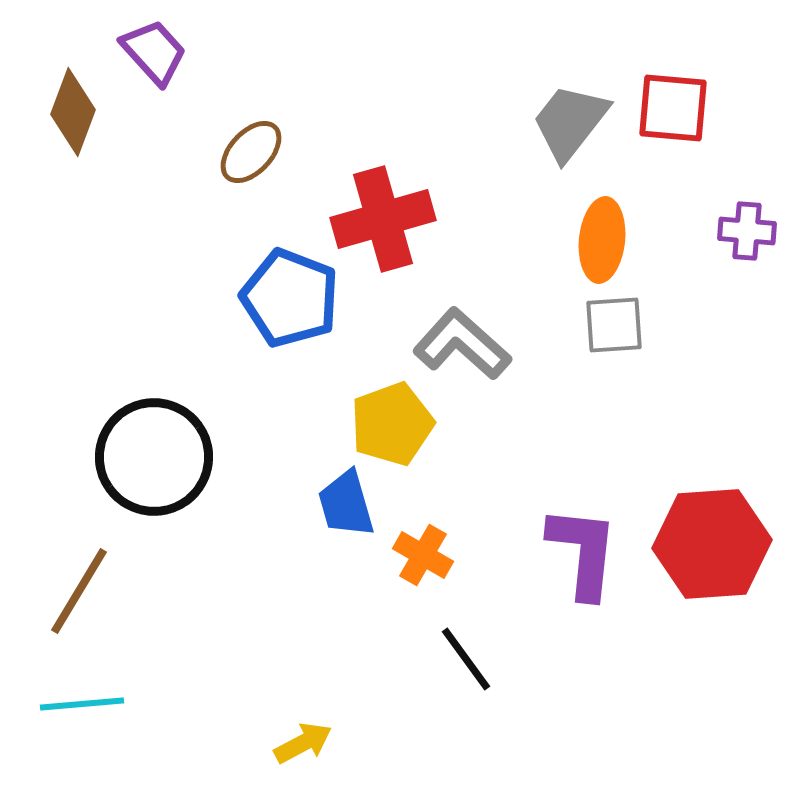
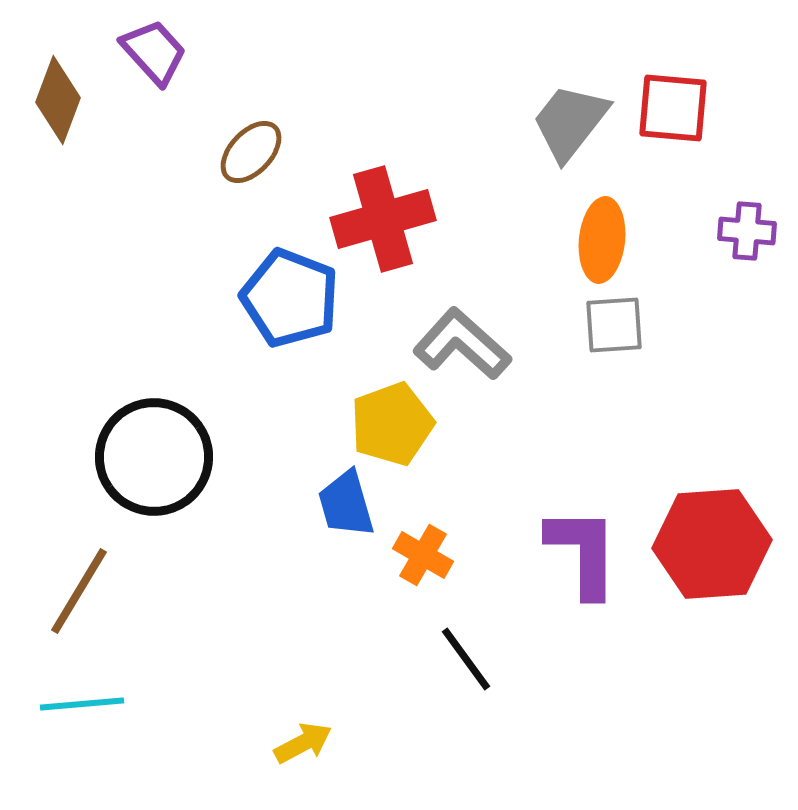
brown diamond: moved 15 px left, 12 px up
purple L-shape: rotated 6 degrees counterclockwise
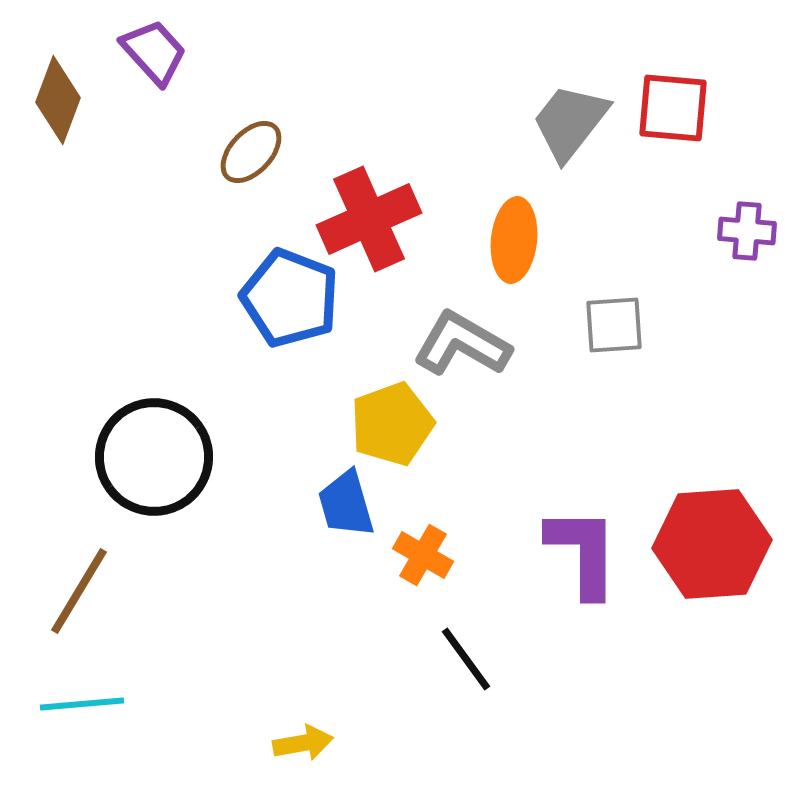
red cross: moved 14 px left; rotated 8 degrees counterclockwise
orange ellipse: moved 88 px left
gray L-shape: rotated 12 degrees counterclockwise
yellow arrow: rotated 18 degrees clockwise
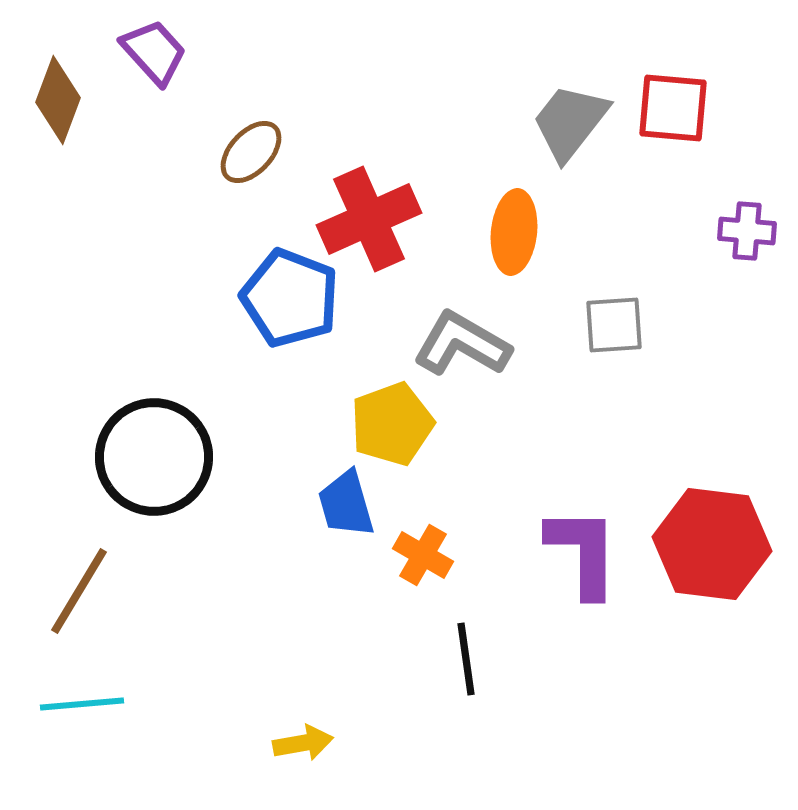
orange ellipse: moved 8 px up
red hexagon: rotated 11 degrees clockwise
black line: rotated 28 degrees clockwise
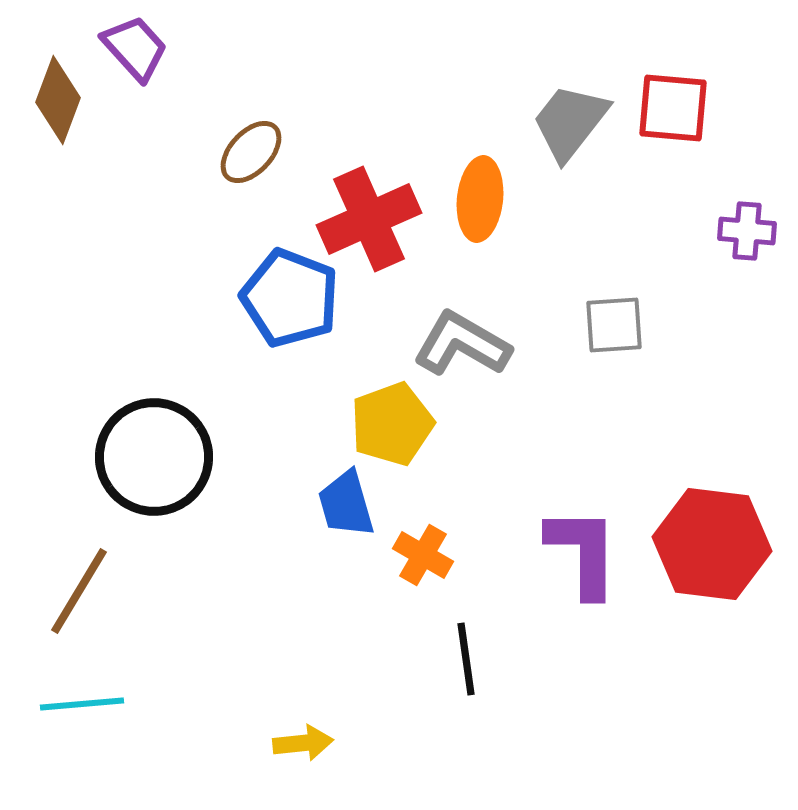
purple trapezoid: moved 19 px left, 4 px up
orange ellipse: moved 34 px left, 33 px up
yellow arrow: rotated 4 degrees clockwise
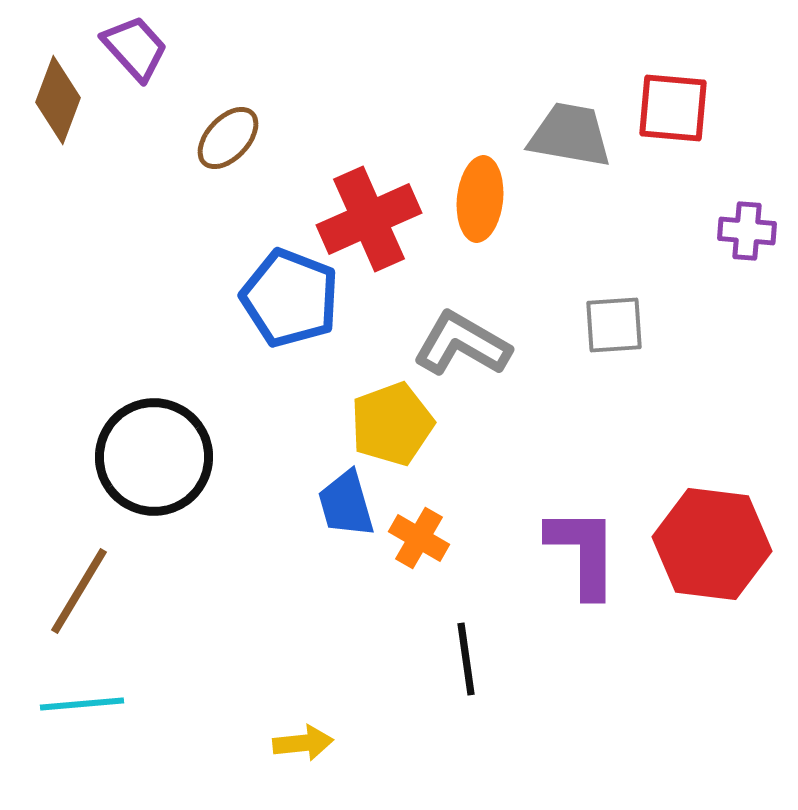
gray trapezoid: moved 13 px down; rotated 62 degrees clockwise
brown ellipse: moved 23 px left, 14 px up
orange cross: moved 4 px left, 17 px up
